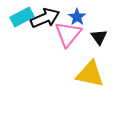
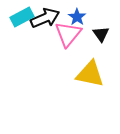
black triangle: moved 2 px right, 3 px up
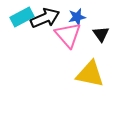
blue star: rotated 24 degrees clockwise
pink triangle: moved 1 px down; rotated 20 degrees counterclockwise
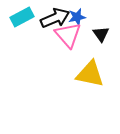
black arrow: moved 10 px right
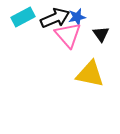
cyan rectangle: moved 1 px right
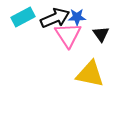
blue star: rotated 12 degrees clockwise
pink triangle: rotated 8 degrees clockwise
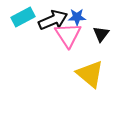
black arrow: moved 2 px left, 2 px down
black triangle: rotated 12 degrees clockwise
yellow triangle: rotated 28 degrees clockwise
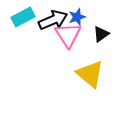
blue star: rotated 18 degrees counterclockwise
black triangle: rotated 18 degrees clockwise
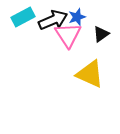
yellow triangle: rotated 16 degrees counterclockwise
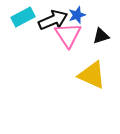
blue star: moved 2 px up
black triangle: moved 2 px down; rotated 18 degrees clockwise
yellow triangle: moved 2 px right, 1 px down
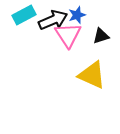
cyan rectangle: moved 1 px right, 2 px up
